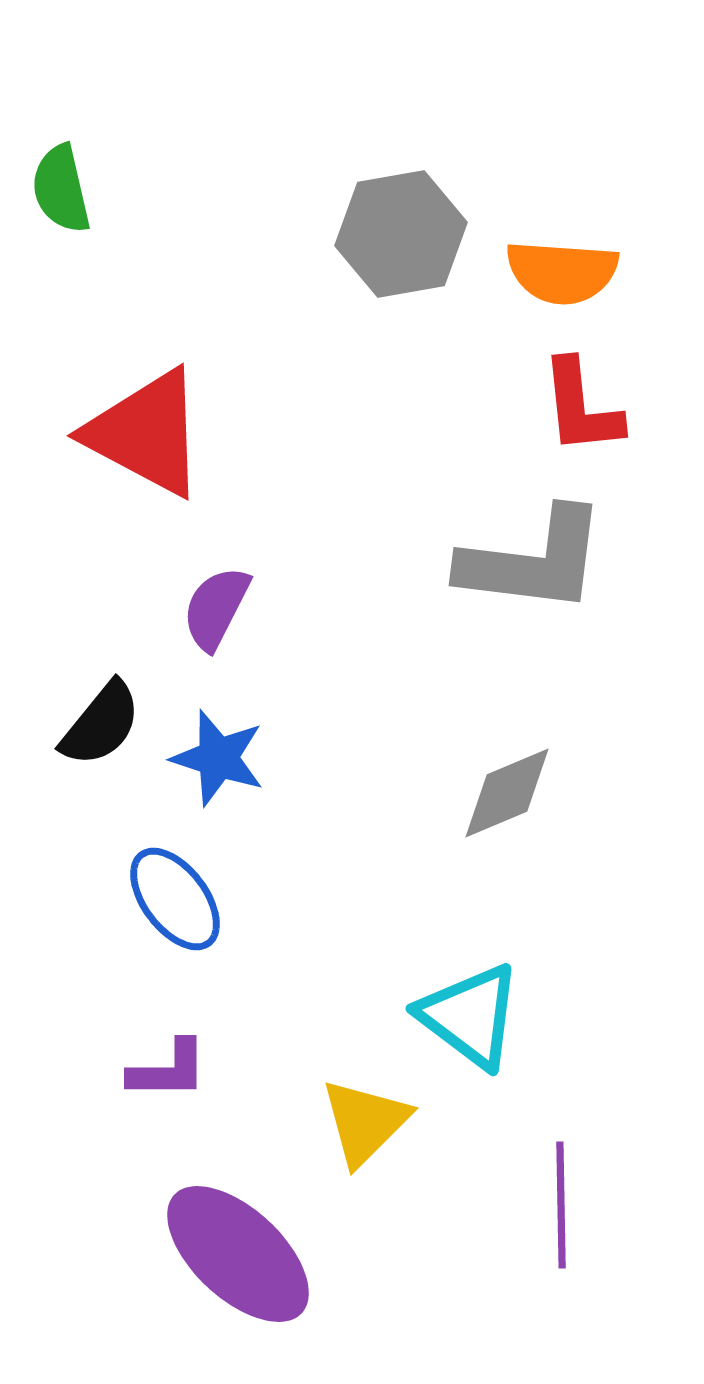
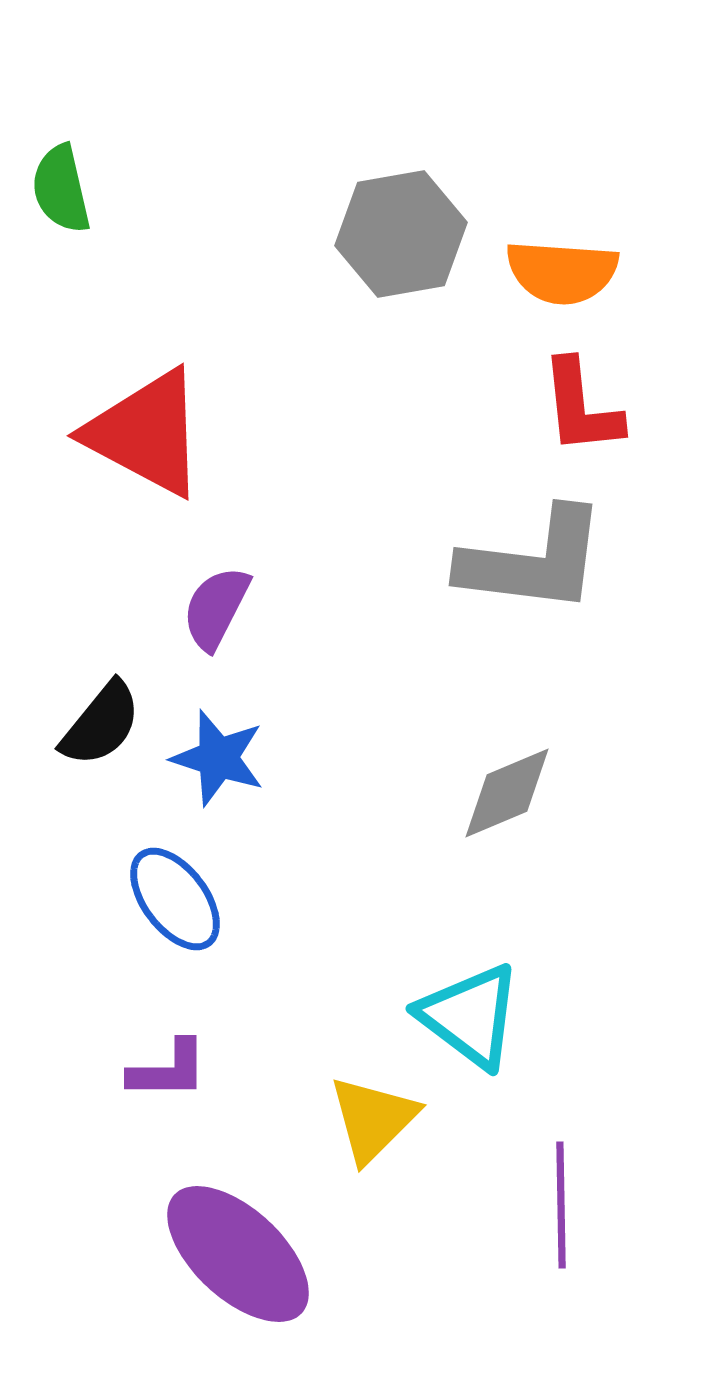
yellow triangle: moved 8 px right, 3 px up
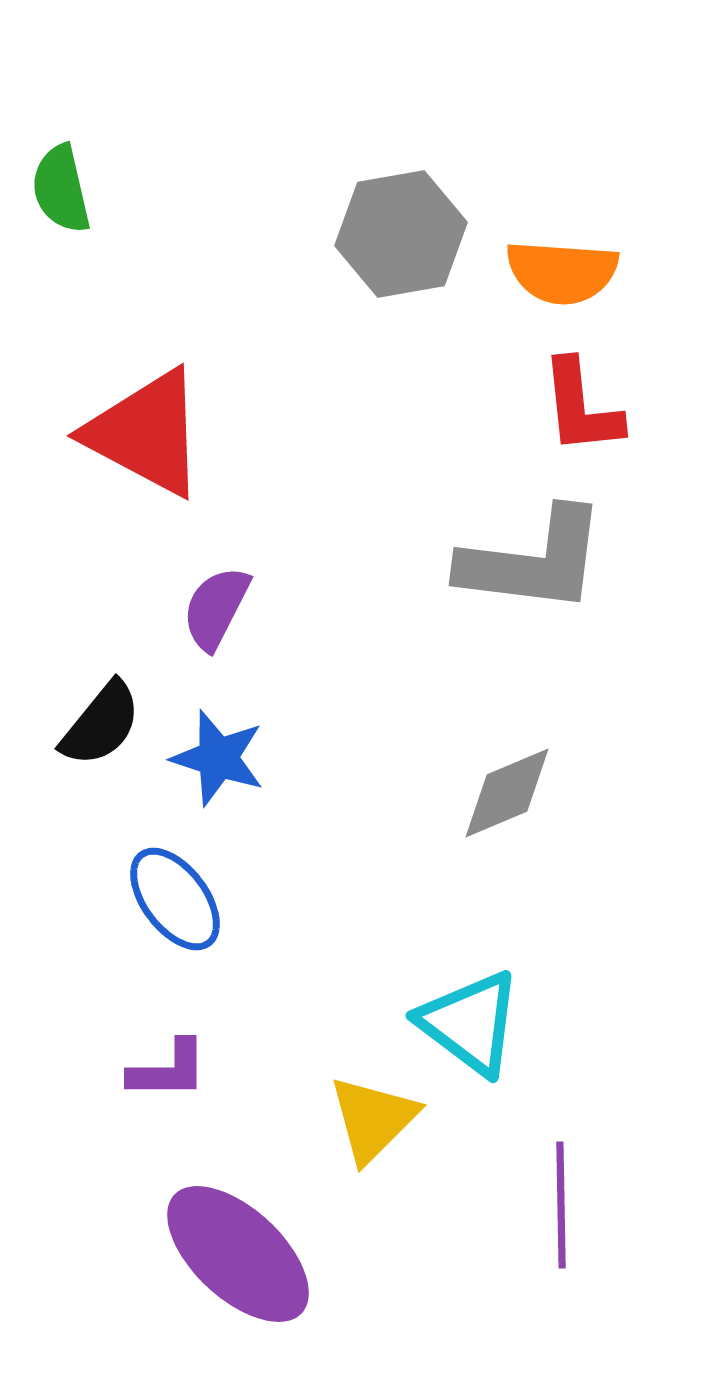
cyan triangle: moved 7 px down
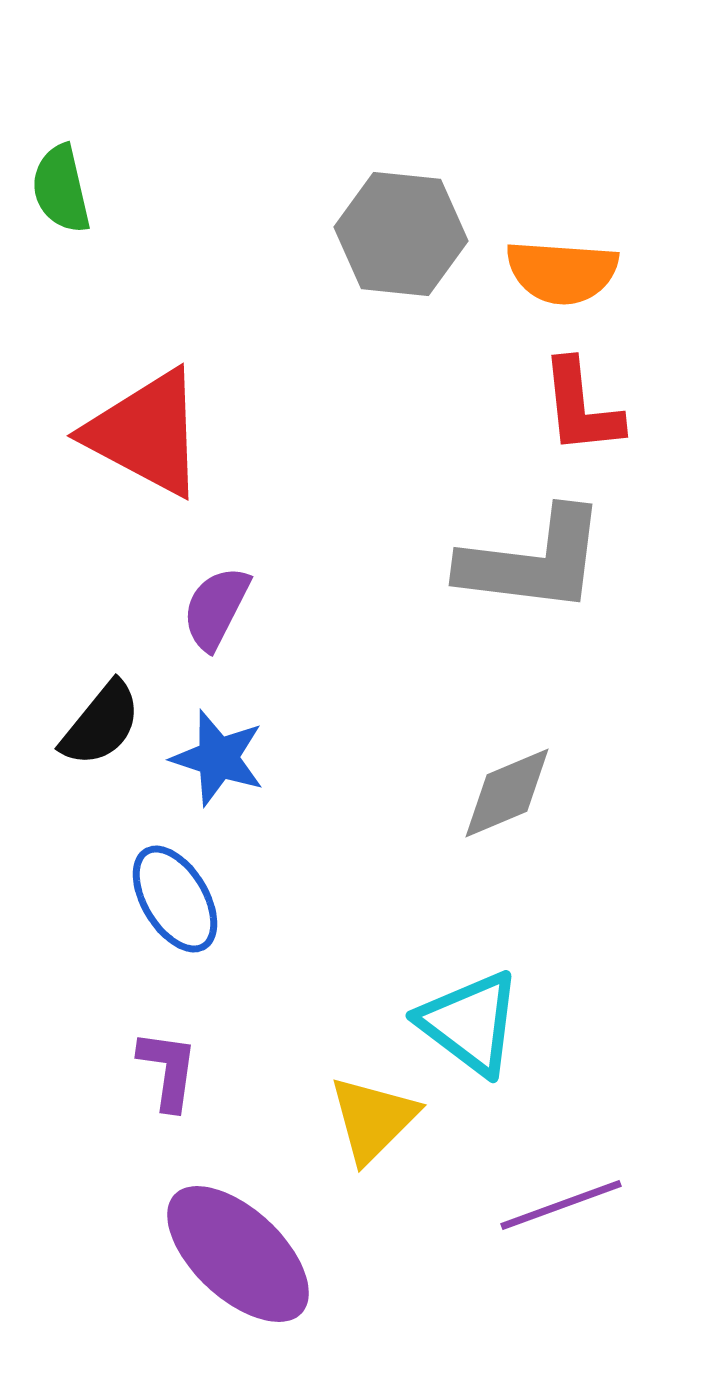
gray hexagon: rotated 16 degrees clockwise
blue ellipse: rotated 6 degrees clockwise
purple L-shape: rotated 82 degrees counterclockwise
purple line: rotated 71 degrees clockwise
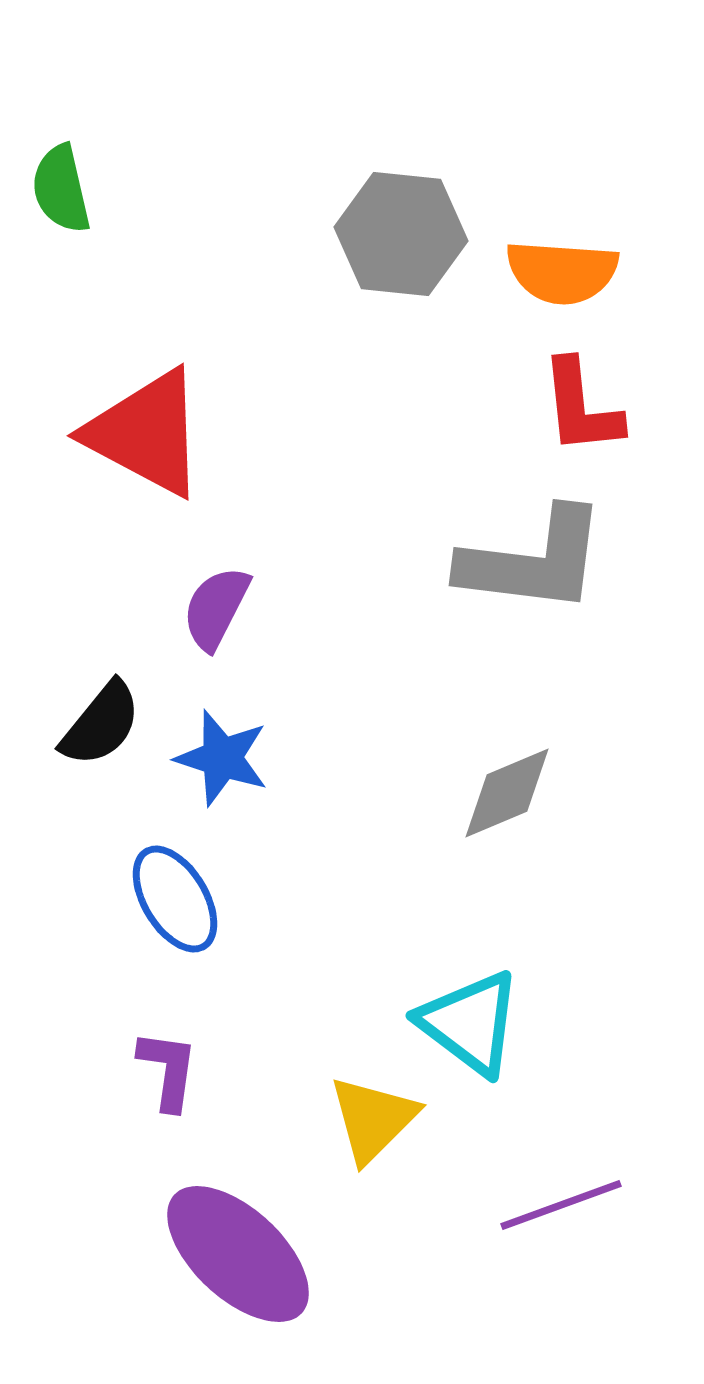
blue star: moved 4 px right
